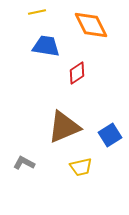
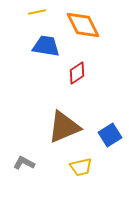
orange diamond: moved 8 px left
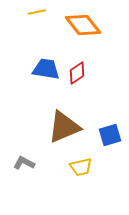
orange diamond: rotated 12 degrees counterclockwise
blue trapezoid: moved 23 px down
blue square: rotated 15 degrees clockwise
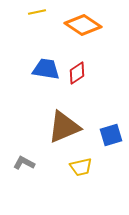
orange diamond: rotated 18 degrees counterclockwise
blue square: moved 1 px right
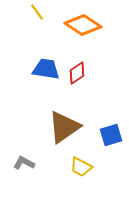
yellow line: rotated 66 degrees clockwise
brown triangle: rotated 12 degrees counterclockwise
yellow trapezoid: rotated 40 degrees clockwise
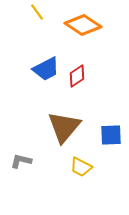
blue trapezoid: rotated 144 degrees clockwise
red diamond: moved 3 px down
brown triangle: rotated 15 degrees counterclockwise
blue square: rotated 15 degrees clockwise
gray L-shape: moved 3 px left, 2 px up; rotated 15 degrees counterclockwise
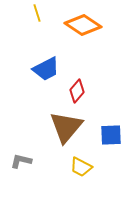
yellow line: moved 1 px down; rotated 18 degrees clockwise
red diamond: moved 15 px down; rotated 15 degrees counterclockwise
brown triangle: moved 2 px right
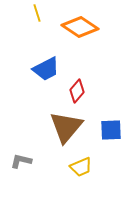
orange diamond: moved 3 px left, 2 px down
blue square: moved 5 px up
yellow trapezoid: rotated 50 degrees counterclockwise
